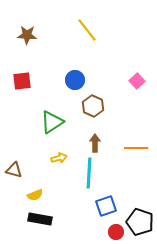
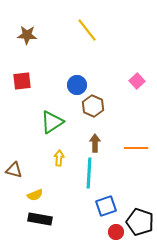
blue circle: moved 2 px right, 5 px down
yellow arrow: rotated 70 degrees counterclockwise
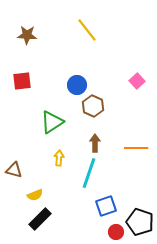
cyan line: rotated 16 degrees clockwise
black rectangle: rotated 55 degrees counterclockwise
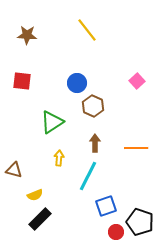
red square: rotated 12 degrees clockwise
blue circle: moved 2 px up
cyan line: moved 1 px left, 3 px down; rotated 8 degrees clockwise
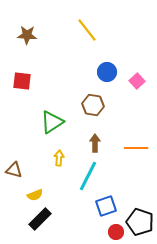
blue circle: moved 30 px right, 11 px up
brown hexagon: moved 1 px up; rotated 15 degrees counterclockwise
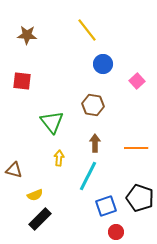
blue circle: moved 4 px left, 8 px up
green triangle: rotated 35 degrees counterclockwise
black pentagon: moved 24 px up
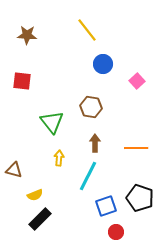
brown hexagon: moved 2 px left, 2 px down
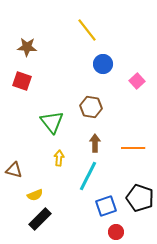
brown star: moved 12 px down
red square: rotated 12 degrees clockwise
orange line: moved 3 px left
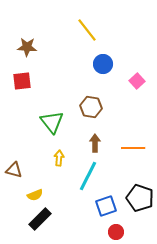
red square: rotated 24 degrees counterclockwise
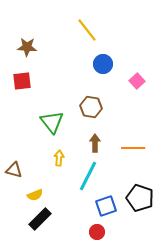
red circle: moved 19 px left
